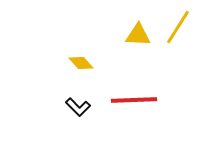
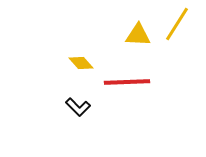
yellow line: moved 1 px left, 3 px up
red line: moved 7 px left, 18 px up
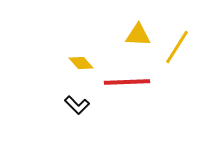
yellow line: moved 23 px down
black L-shape: moved 1 px left, 2 px up
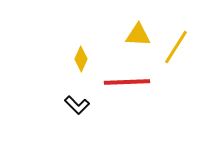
yellow line: moved 1 px left
yellow diamond: moved 4 px up; rotated 65 degrees clockwise
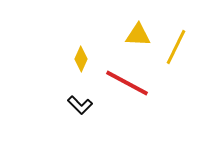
yellow line: rotated 6 degrees counterclockwise
red line: moved 1 px down; rotated 30 degrees clockwise
black L-shape: moved 3 px right
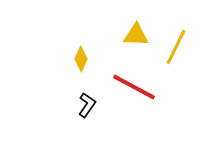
yellow triangle: moved 2 px left
red line: moved 7 px right, 4 px down
black L-shape: moved 7 px right; rotated 100 degrees counterclockwise
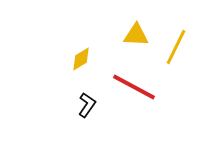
yellow diamond: rotated 35 degrees clockwise
